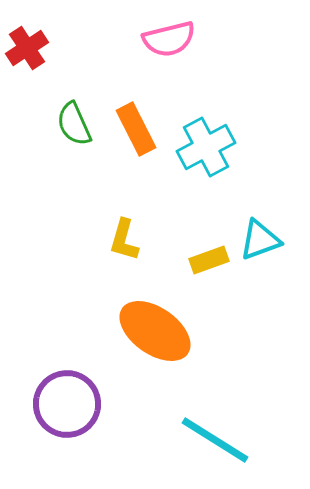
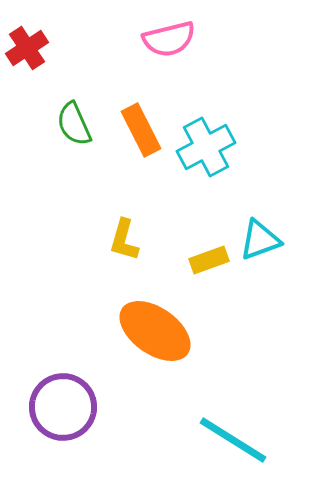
orange rectangle: moved 5 px right, 1 px down
purple circle: moved 4 px left, 3 px down
cyan line: moved 18 px right
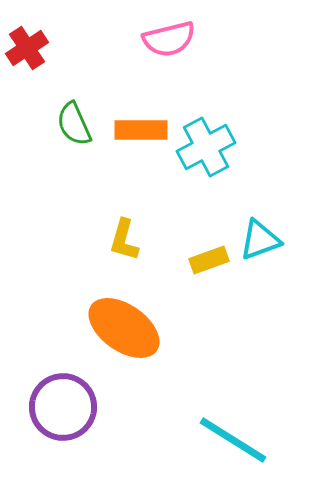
orange rectangle: rotated 63 degrees counterclockwise
orange ellipse: moved 31 px left, 3 px up
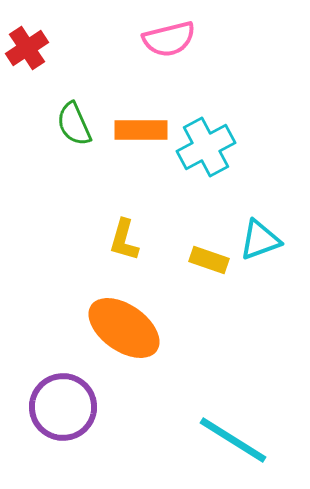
yellow rectangle: rotated 39 degrees clockwise
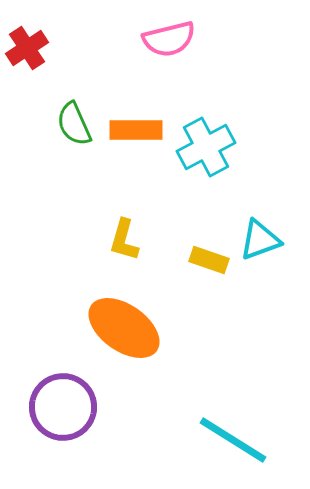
orange rectangle: moved 5 px left
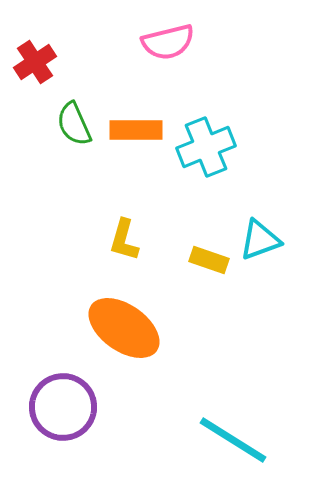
pink semicircle: moved 1 px left, 3 px down
red cross: moved 8 px right, 14 px down
cyan cross: rotated 6 degrees clockwise
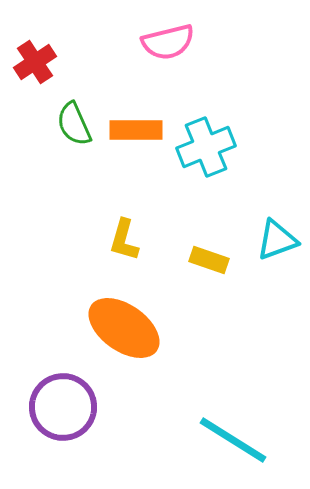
cyan triangle: moved 17 px right
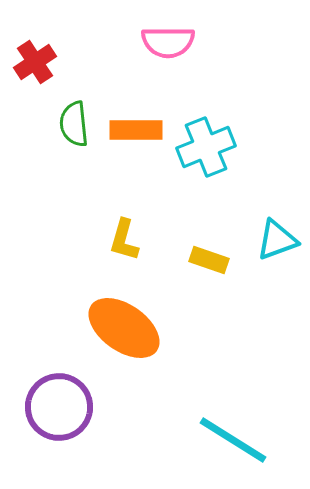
pink semicircle: rotated 14 degrees clockwise
green semicircle: rotated 18 degrees clockwise
purple circle: moved 4 px left
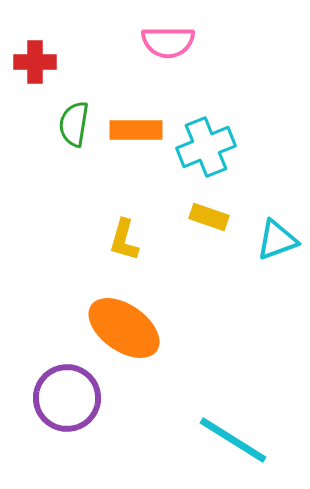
red cross: rotated 33 degrees clockwise
green semicircle: rotated 15 degrees clockwise
yellow rectangle: moved 43 px up
purple circle: moved 8 px right, 9 px up
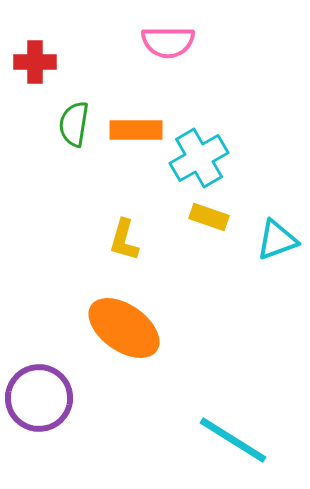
cyan cross: moved 7 px left, 11 px down; rotated 8 degrees counterclockwise
purple circle: moved 28 px left
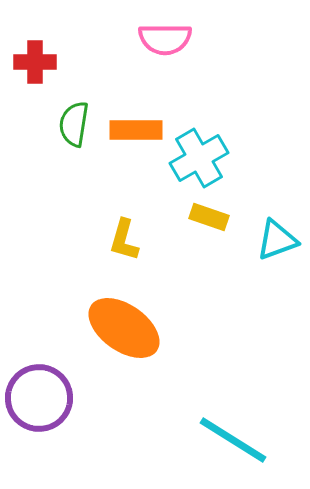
pink semicircle: moved 3 px left, 3 px up
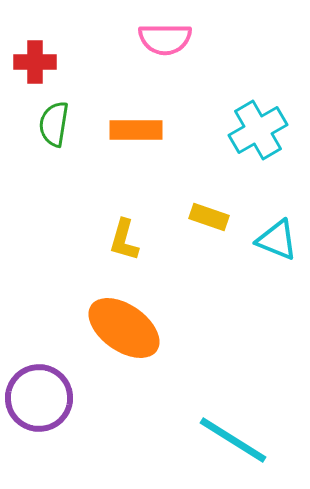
green semicircle: moved 20 px left
cyan cross: moved 59 px right, 28 px up
cyan triangle: rotated 42 degrees clockwise
